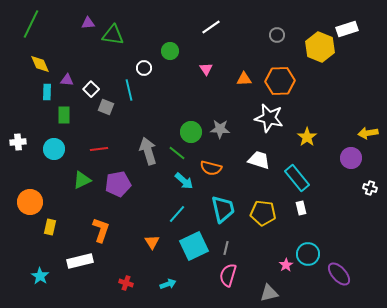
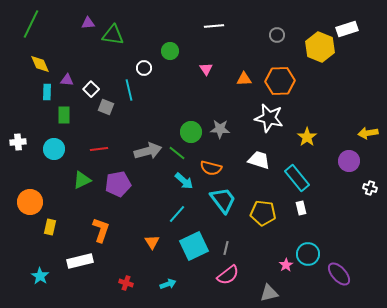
white line at (211, 27): moved 3 px right, 1 px up; rotated 30 degrees clockwise
gray arrow at (148, 151): rotated 92 degrees clockwise
purple circle at (351, 158): moved 2 px left, 3 px down
cyan trapezoid at (223, 209): moved 9 px up; rotated 24 degrees counterclockwise
pink semicircle at (228, 275): rotated 145 degrees counterclockwise
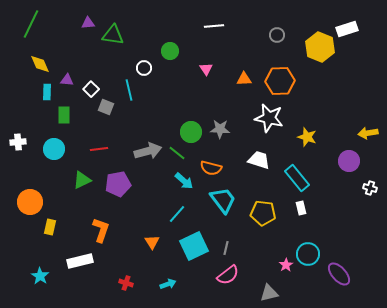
yellow star at (307, 137): rotated 18 degrees counterclockwise
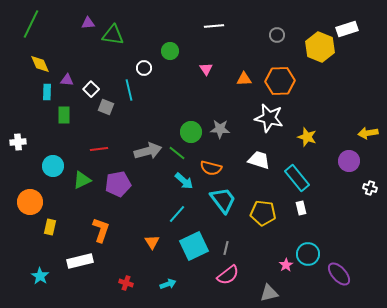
cyan circle at (54, 149): moved 1 px left, 17 px down
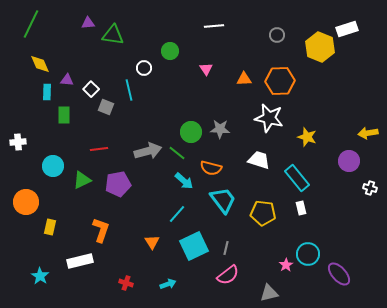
orange circle at (30, 202): moved 4 px left
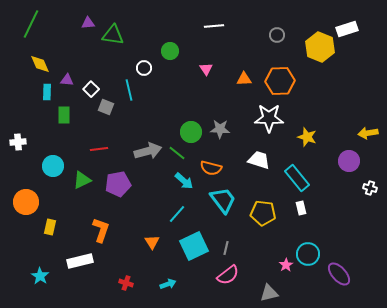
white star at (269, 118): rotated 12 degrees counterclockwise
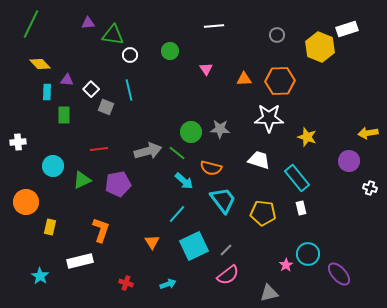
yellow diamond at (40, 64): rotated 20 degrees counterclockwise
white circle at (144, 68): moved 14 px left, 13 px up
gray line at (226, 248): moved 2 px down; rotated 32 degrees clockwise
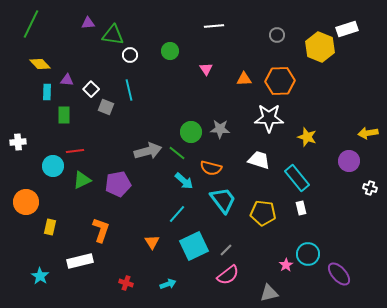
red line at (99, 149): moved 24 px left, 2 px down
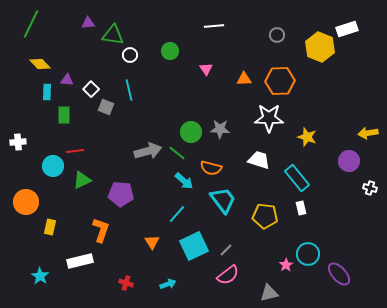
purple pentagon at (118, 184): moved 3 px right, 10 px down; rotated 15 degrees clockwise
yellow pentagon at (263, 213): moved 2 px right, 3 px down
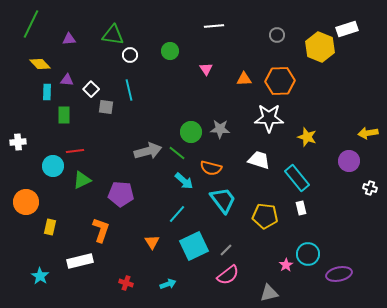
purple triangle at (88, 23): moved 19 px left, 16 px down
gray square at (106, 107): rotated 14 degrees counterclockwise
purple ellipse at (339, 274): rotated 60 degrees counterclockwise
